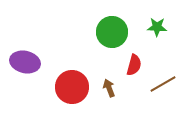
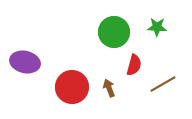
green circle: moved 2 px right
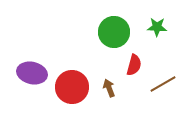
purple ellipse: moved 7 px right, 11 px down
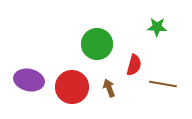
green circle: moved 17 px left, 12 px down
purple ellipse: moved 3 px left, 7 px down
brown line: rotated 40 degrees clockwise
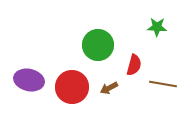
green circle: moved 1 px right, 1 px down
brown arrow: rotated 96 degrees counterclockwise
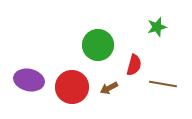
green star: rotated 18 degrees counterclockwise
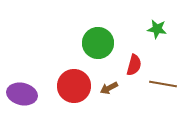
green star: moved 2 px down; rotated 24 degrees clockwise
green circle: moved 2 px up
purple ellipse: moved 7 px left, 14 px down
red circle: moved 2 px right, 1 px up
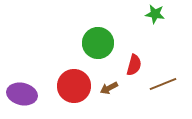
green star: moved 2 px left, 15 px up
brown line: rotated 32 degrees counterclockwise
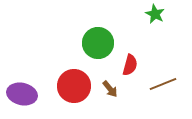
green star: rotated 18 degrees clockwise
red semicircle: moved 4 px left
brown arrow: moved 1 px right, 1 px down; rotated 102 degrees counterclockwise
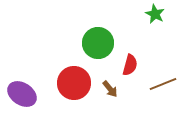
red circle: moved 3 px up
purple ellipse: rotated 20 degrees clockwise
